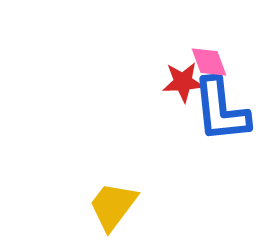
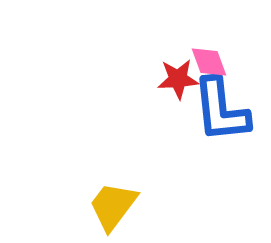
red star: moved 5 px left, 3 px up
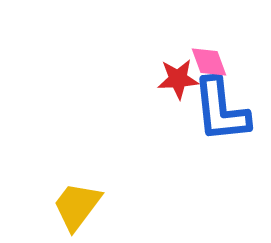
yellow trapezoid: moved 36 px left
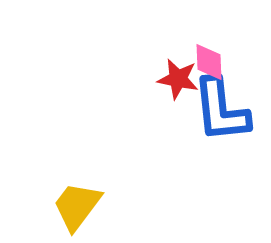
pink diamond: rotated 18 degrees clockwise
red star: rotated 15 degrees clockwise
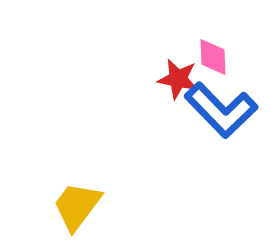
pink diamond: moved 4 px right, 5 px up
blue L-shape: rotated 38 degrees counterclockwise
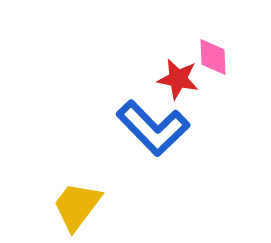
blue L-shape: moved 68 px left, 18 px down
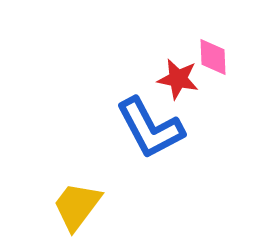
blue L-shape: moved 3 px left; rotated 16 degrees clockwise
